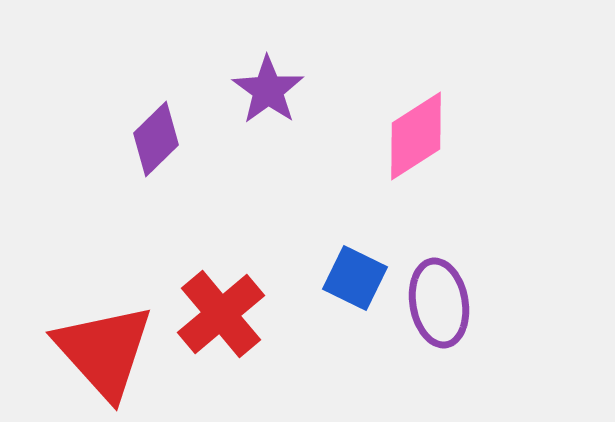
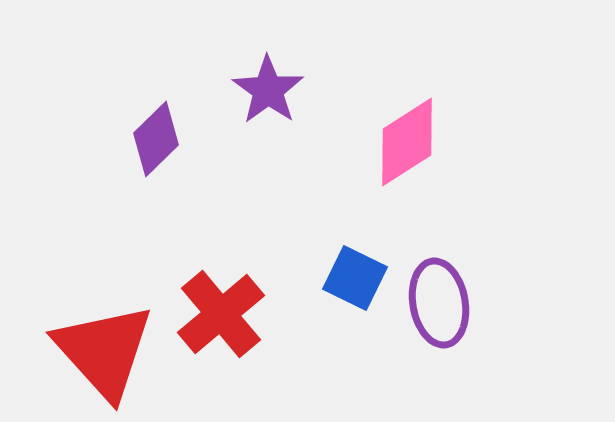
pink diamond: moved 9 px left, 6 px down
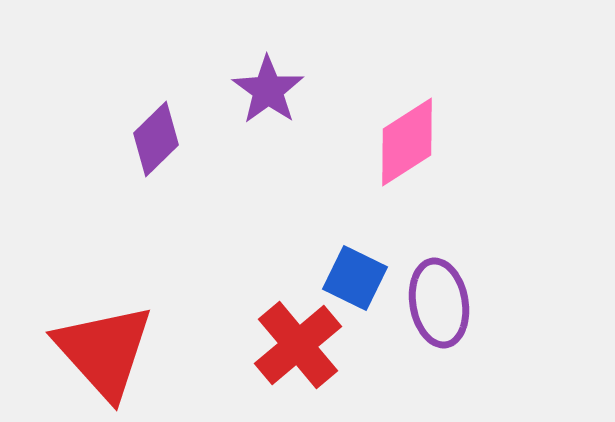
red cross: moved 77 px right, 31 px down
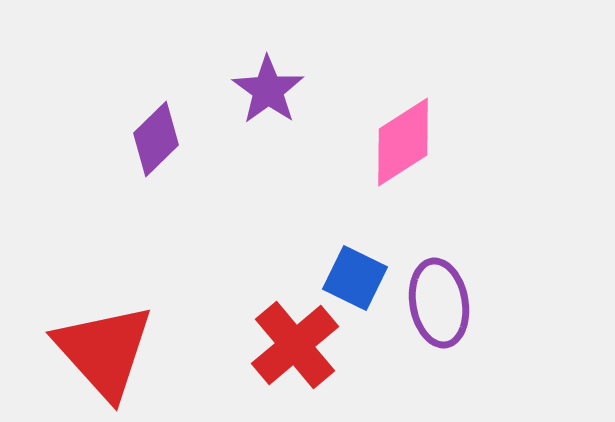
pink diamond: moved 4 px left
red cross: moved 3 px left
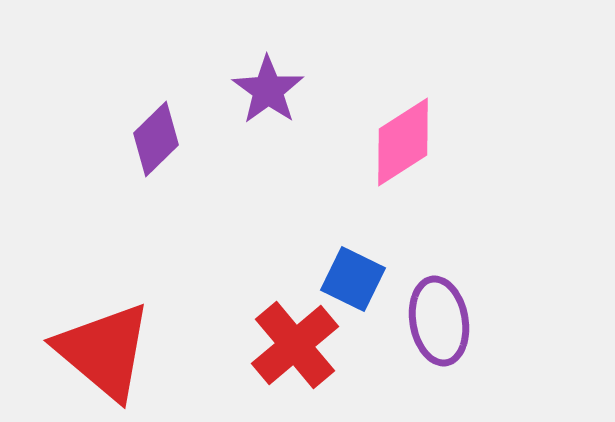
blue square: moved 2 px left, 1 px down
purple ellipse: moved 18 px down
red triangle: rotated 8 degrees counterclockwise
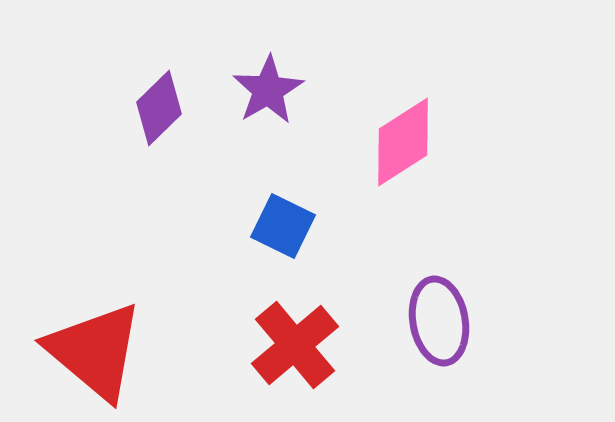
purple star: rotated 6 degrees clockwise
purple diamond: moved 3 px right, 31 px up
blue square: moved 70 px left, 53 px up
red triangle: moved 9 px left
